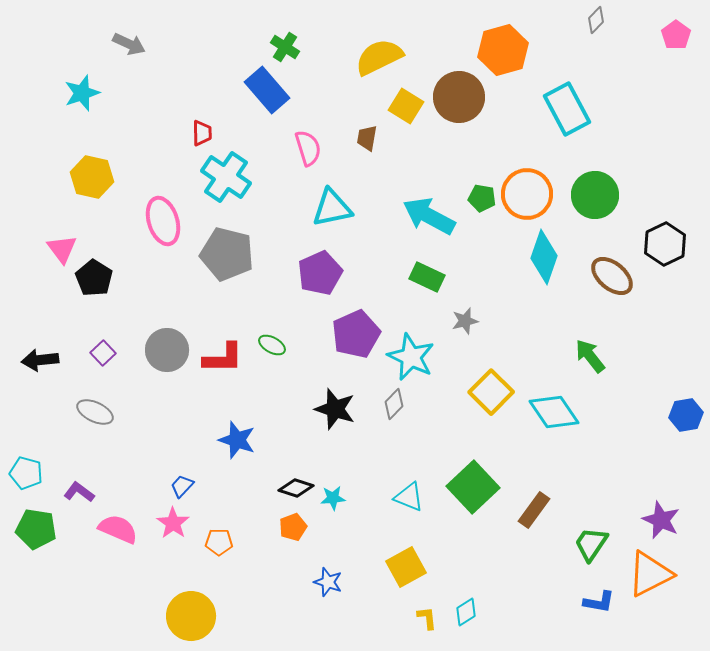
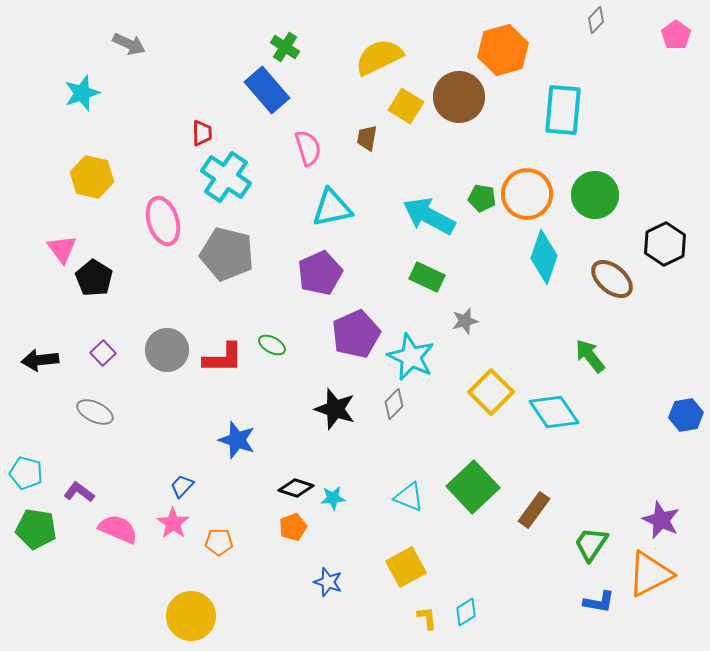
cyan rectangle at (567, 109): moved 4 px left, 1 px down; rotated 33 degrees clockwise
brown ellipse at (612, 276): moved 3 px down
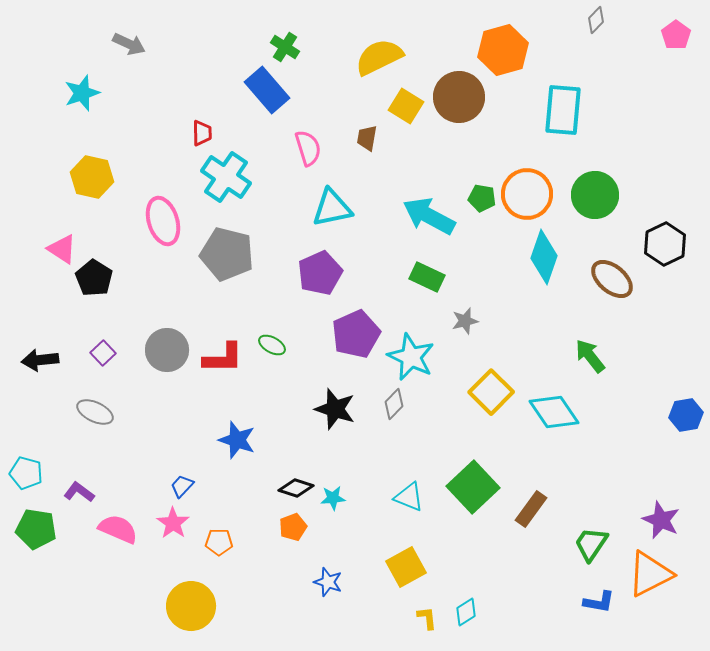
pink triangle at (62, 249): rotated 20 degrees counterclockwise
brown rectangle at (534, 510): moved 3 px left, 1 px up
yellow circle at (191, 616): moved 10 px up
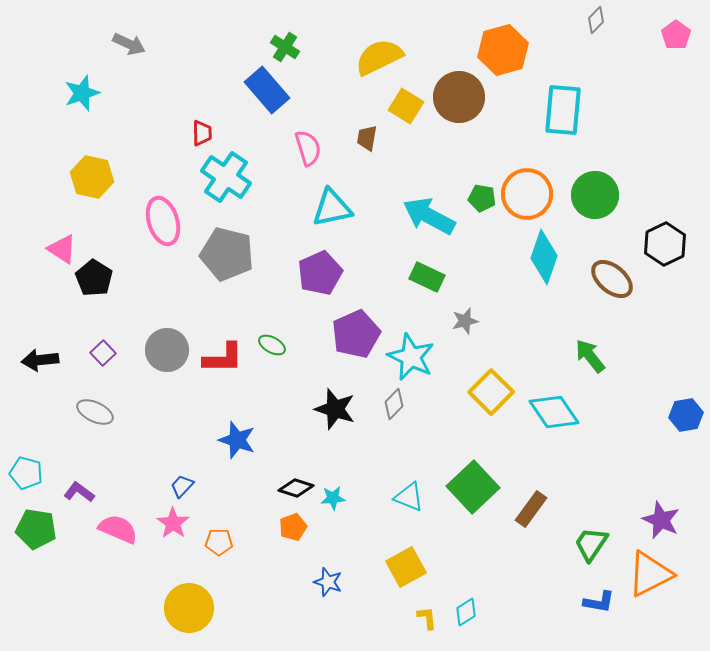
yellow circle at (191, 606): moved 2 px left, 2 px down
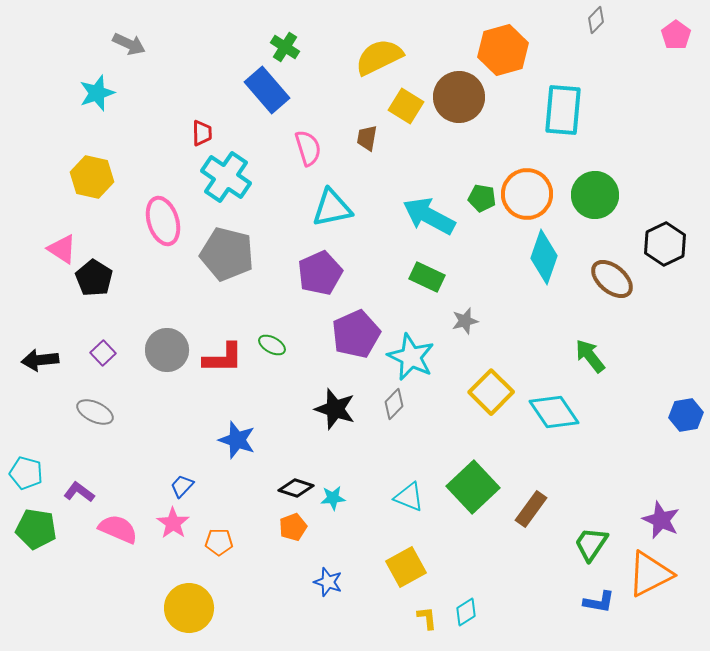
cyan star at (82, 93): moved 15 px right
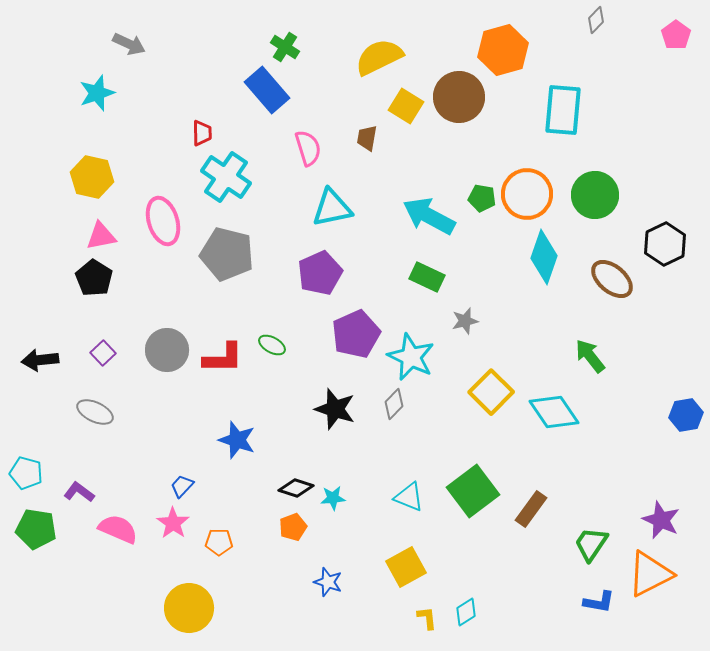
pink triangle at (62, 249): moved 39 px right, 13 px up; rotated 44 degrees counterclockwise
green square at (473, 487): moved 4 px down; rotated 6 degrees clockwise
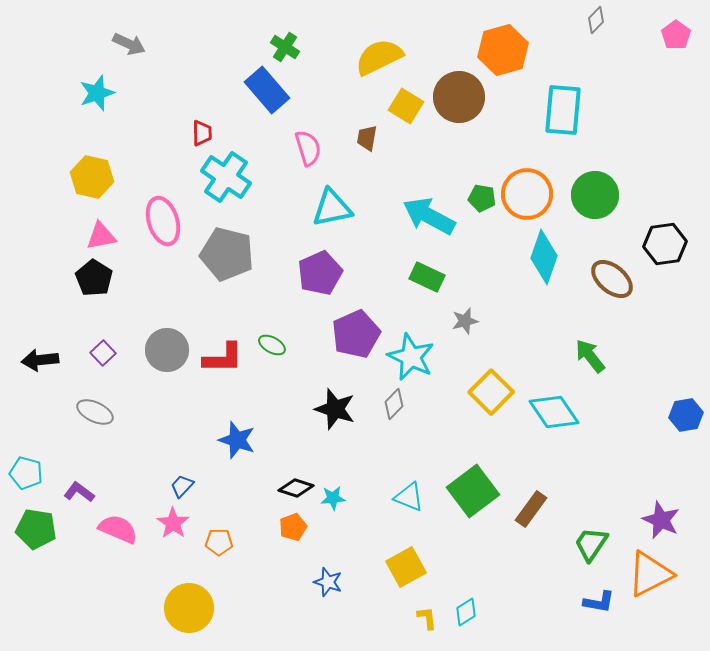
black hexagon at (665, 244): rotated 18 degrees clockwise
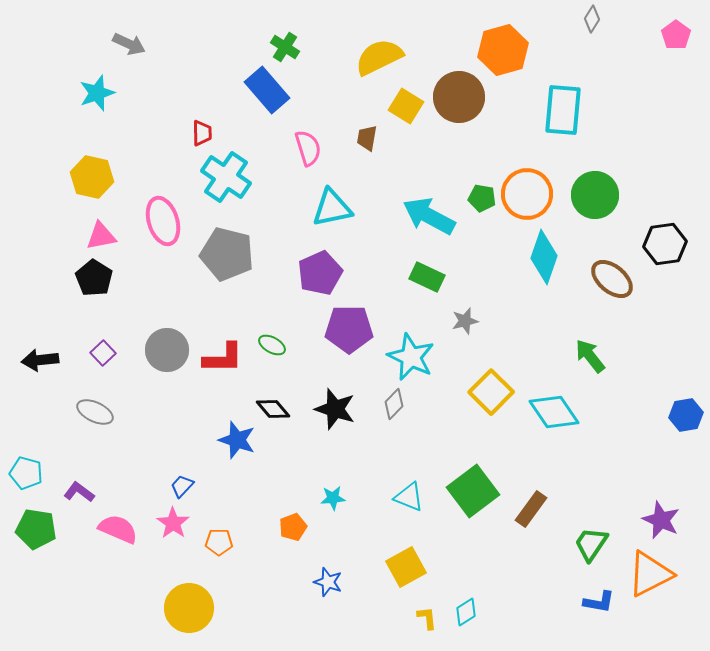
gray diamond at (596, 20): moved 4 px left, 1 px up; rotated 12 degrees counterclockwise
purple pentagon at (356, 334): moved 7 px left, 5 px up; rotated 24 degrees clockwise
black diamond at (296, 488): moved 23 px left, 79 px up; rotated 32 degrees clockwise
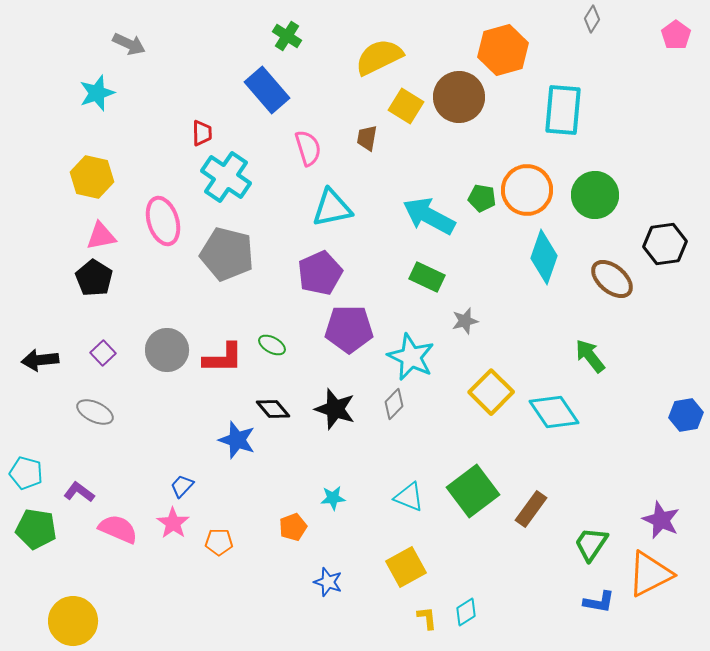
green cross at (285, 47): moved 2 px right, 11 px up
orange circle at (527, 194): moved 4 px up
yellow circle at (189, 608): moved 116 px left, 13 px down
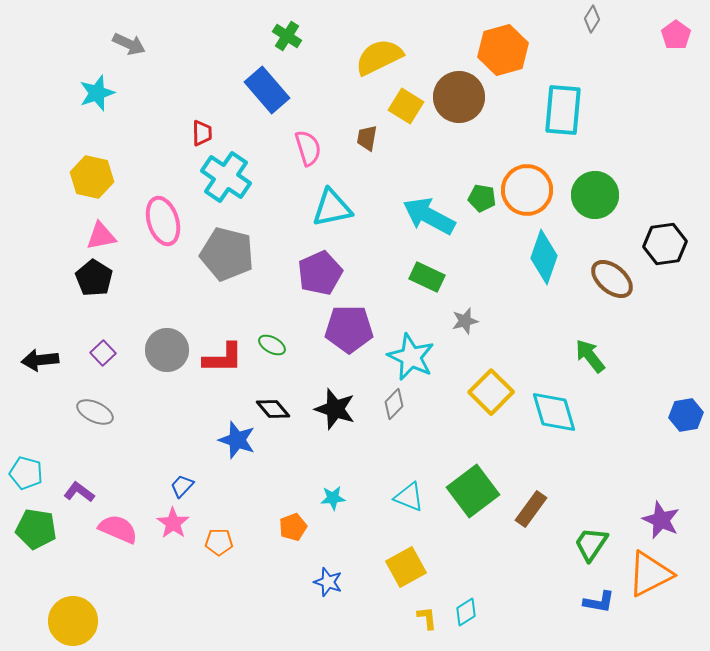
cyan diamond at (554, 412): rotated 18 degrees clockwise
